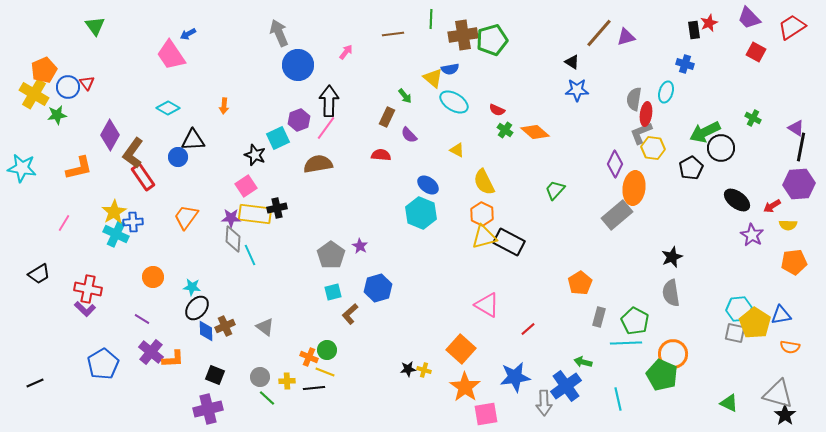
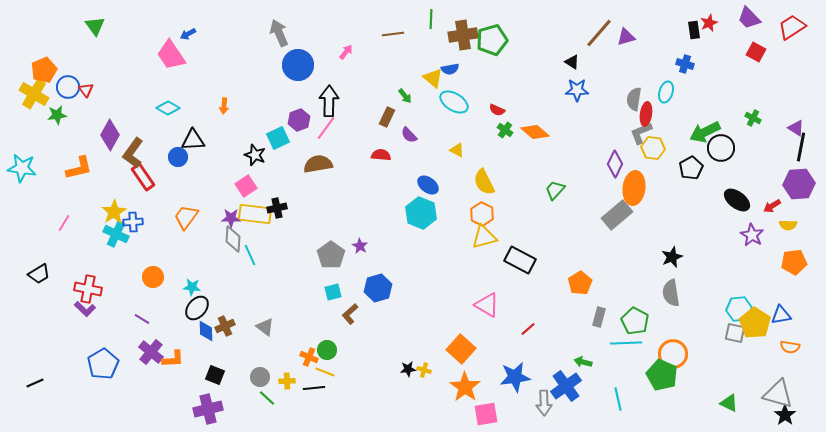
red triangle at (87, 83): moved 1 px left, 7 px down
black rectangle at (509, 242): moved 11 px right, 18 px down
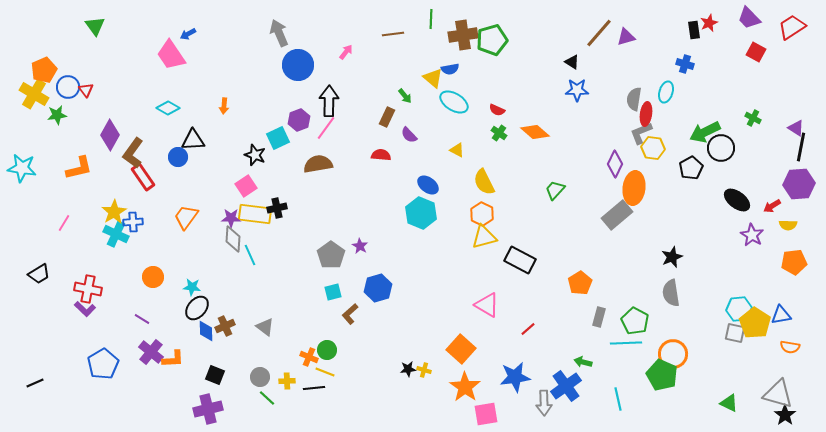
green cross at (505, 130): moved 6 px left, 3 px down
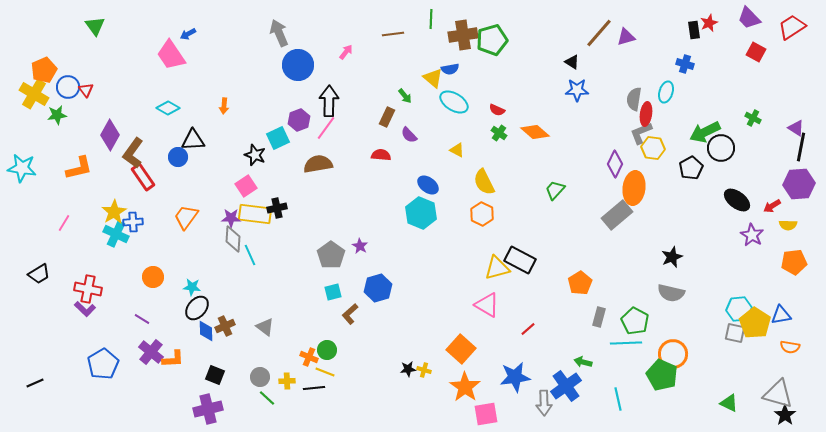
yellow triangle at (484, 237): moved 13 px right, 31 px down
gray semicircle at (671, 293): rotated 68 degrees counterclockwise
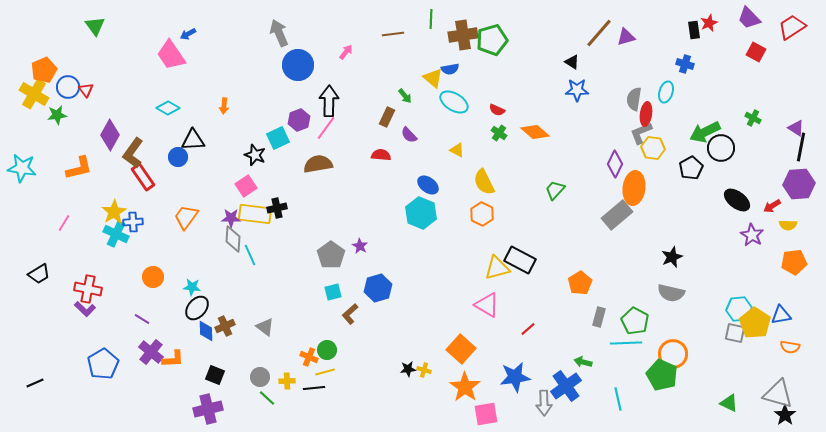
yellow line at (325, 372): rotated 36 degrees counterclockwise
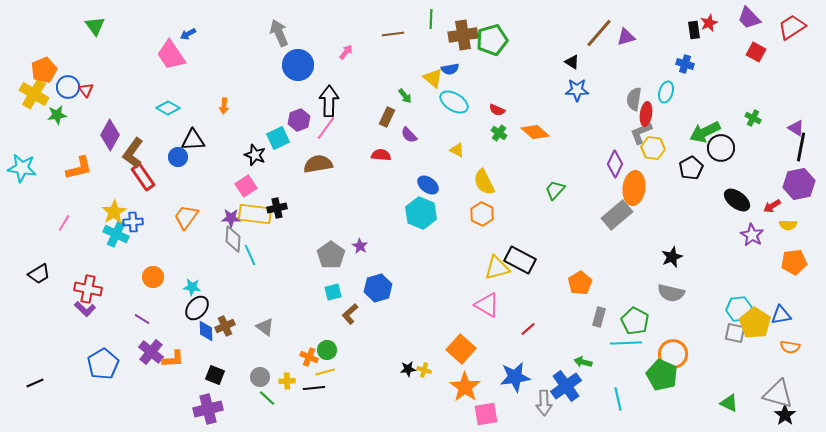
purple hexagon at (799, 184): rotated 8 degrees counterclockwise
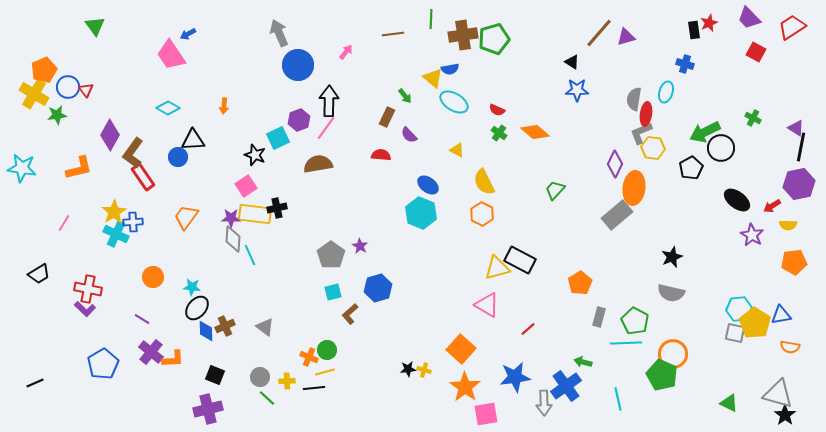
green pentagon at (492, 40): moved 2 px right, 1 px up
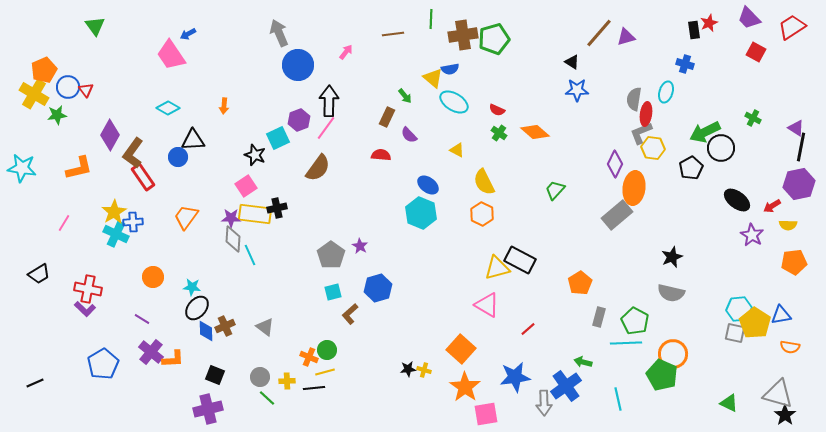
brown semicircle at (318, 164): moved 4 px down; rotated 136 degrees clockwise
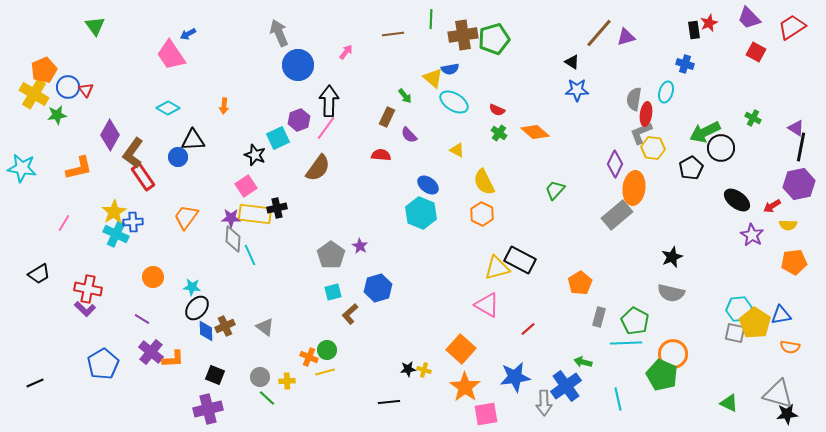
black line at (314, 388): moved 75 px right, 14 px down
black star at (785, 415): moved 2 px right, 1 px up; rotated 30 degrees clockwise
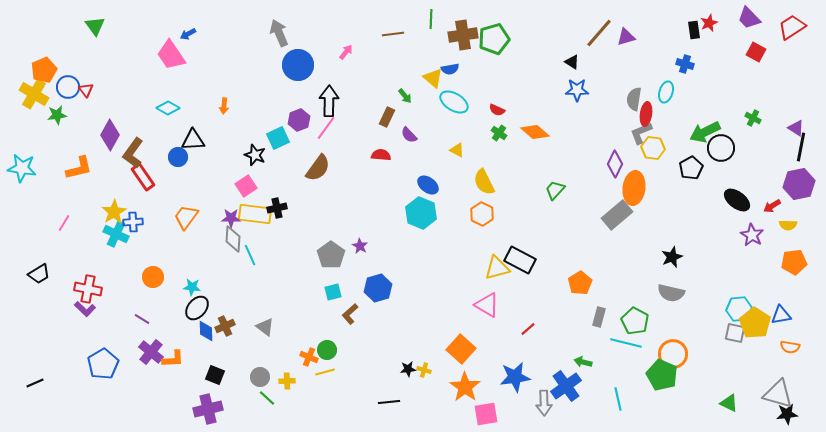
cyan line at (626, 343): rotated 16 degrees clockwise
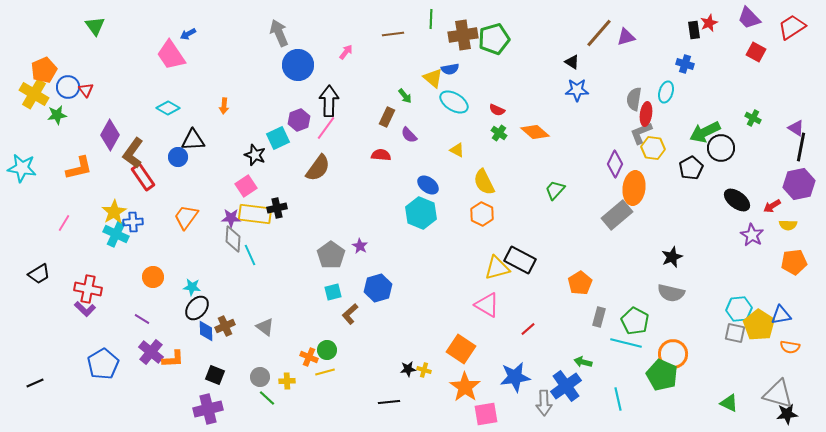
yellow pentagon at (755, 323): moved 4 px right, 2 px down
orange square at (461, 349): rotated 8 degrees counterclockwise
